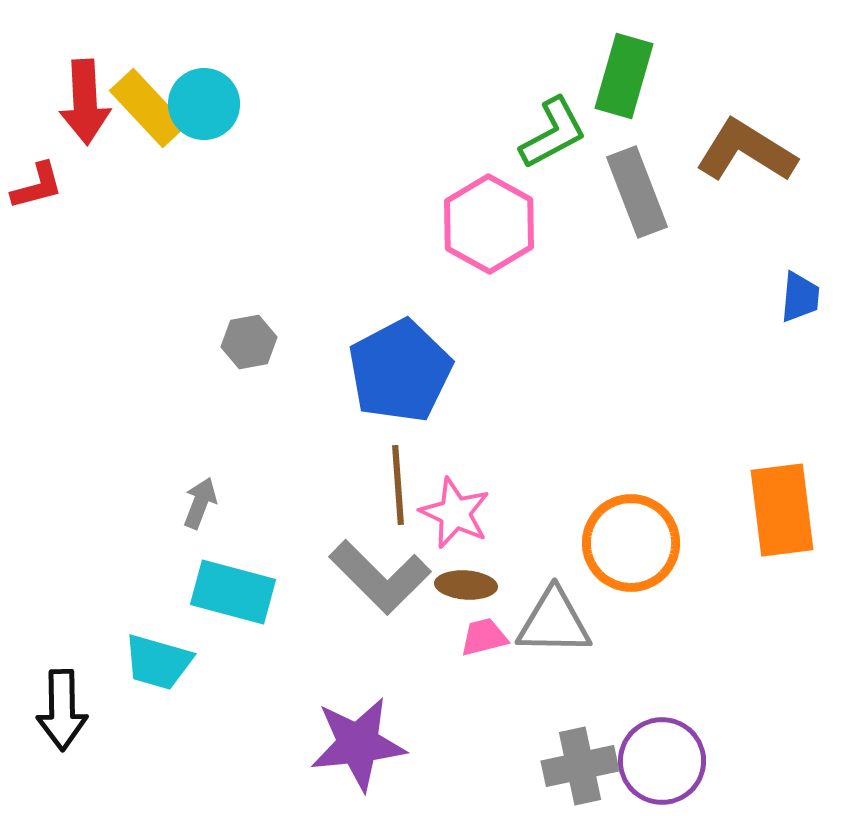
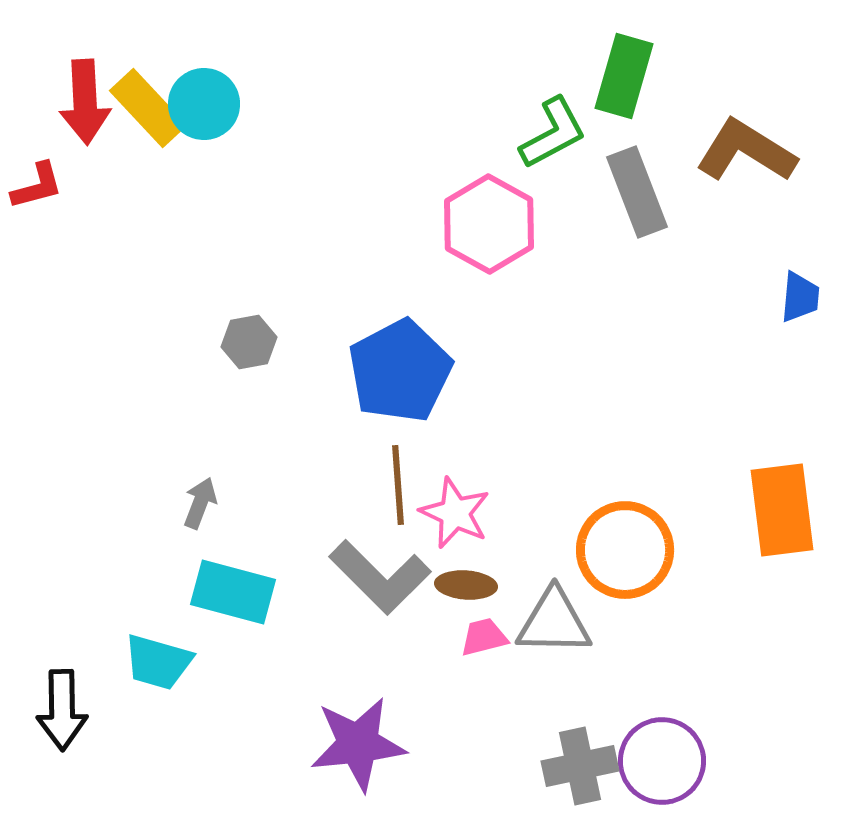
orange circle: moved 6 px left, 7 px down
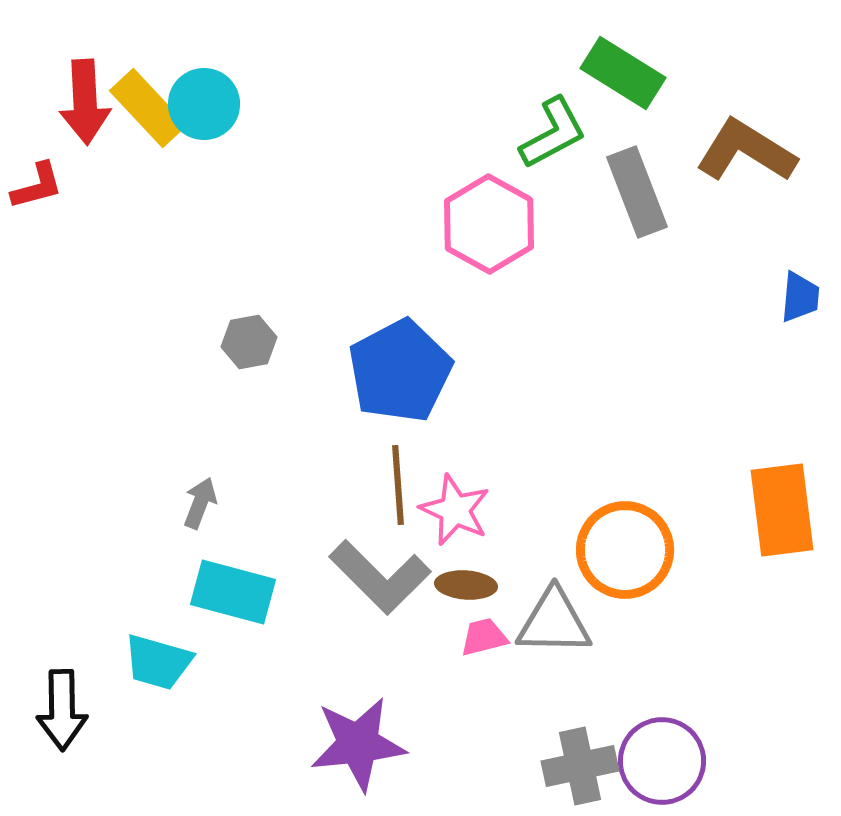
green rectangle: moved 1 px left, 3 px up; rotated 74 degrees counterclockwise
pink star: moved 3 px up
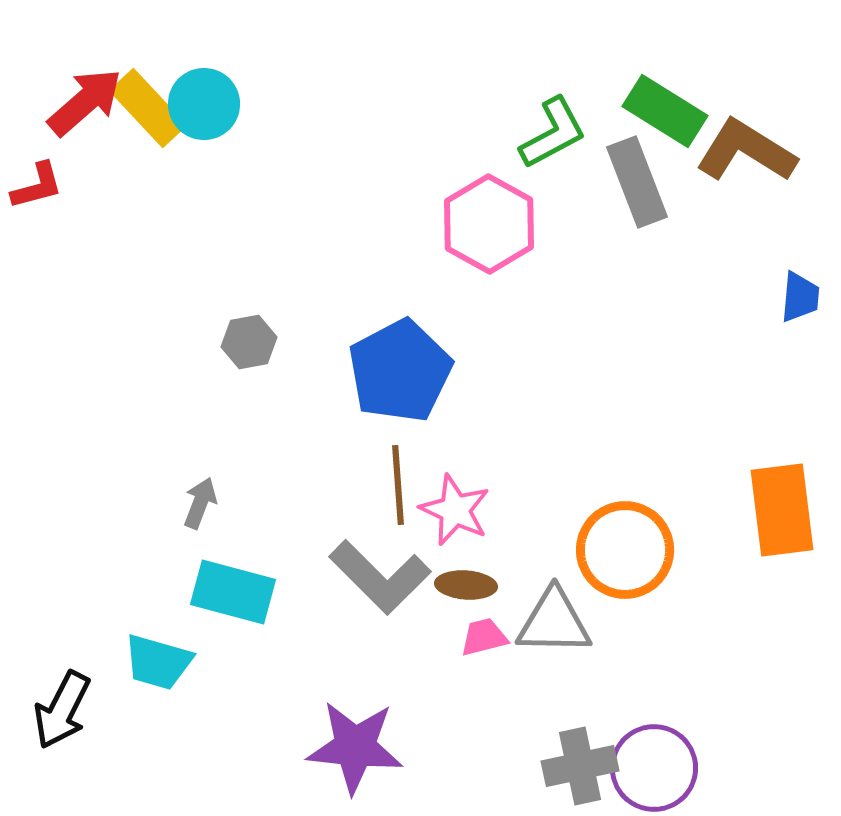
green rectangle: moved 42 px right, 38 px down
red arrow: rotated 128 degrees counterclockwise
gray rectangle: moved 10 px up
black arrow: rotated 28 degrees clockwise
purple star: moved 3 px left, 3 px down; rotated 12 degrees clockwise
purple circle: moved 8 px left, 7 px down
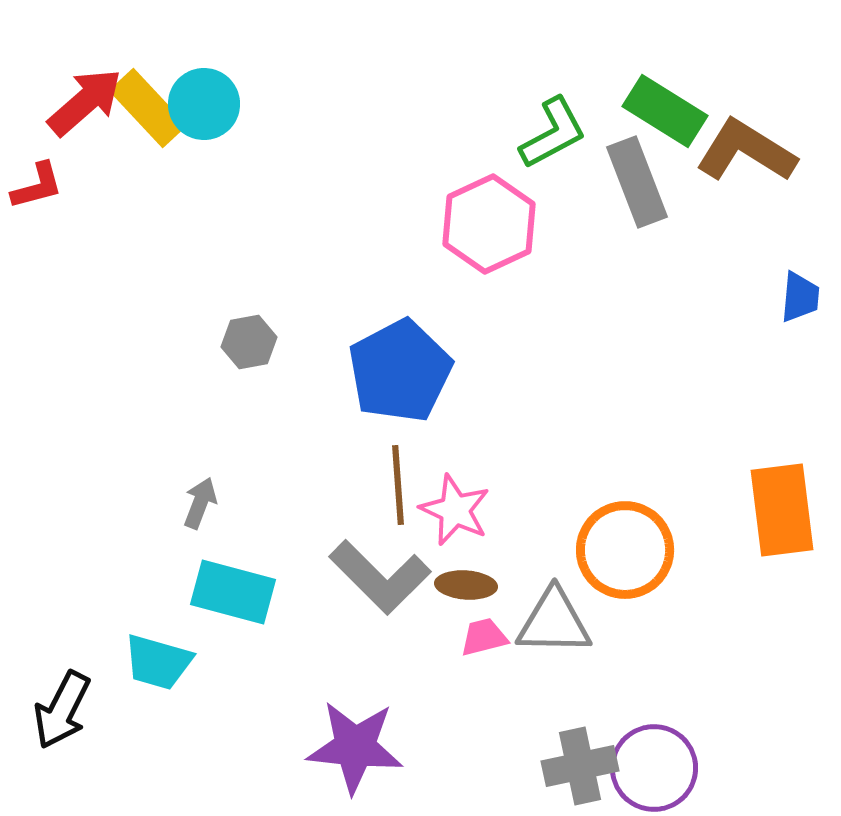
pink hexagon: rotated 6 degrees clockwise
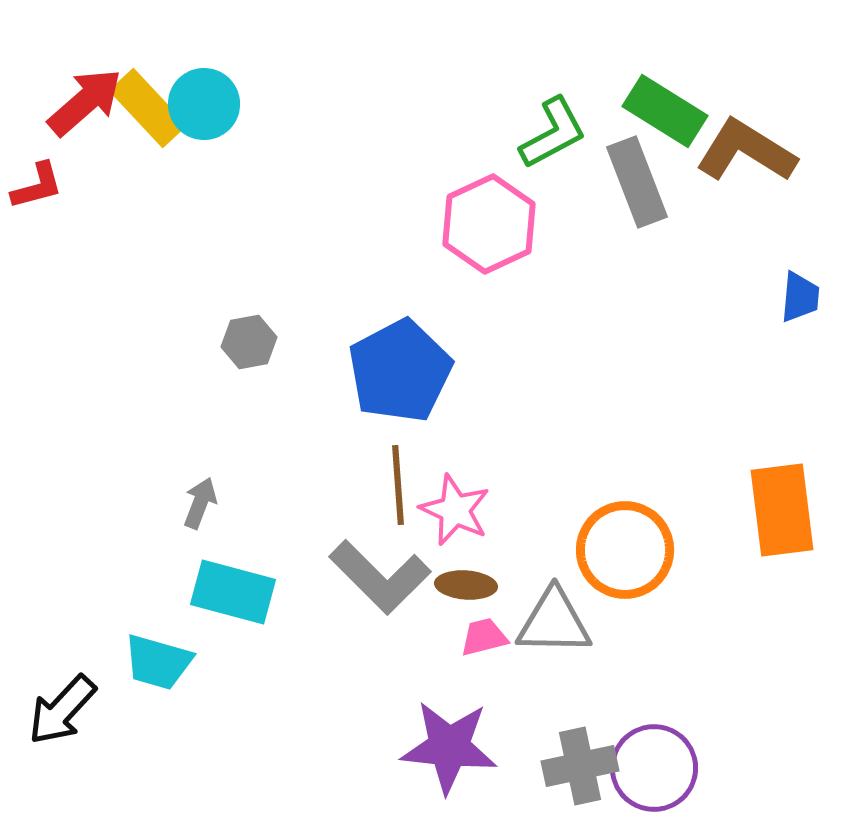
black arrow: rotated 16 degrees clockwise
purple star: moved 94 px right
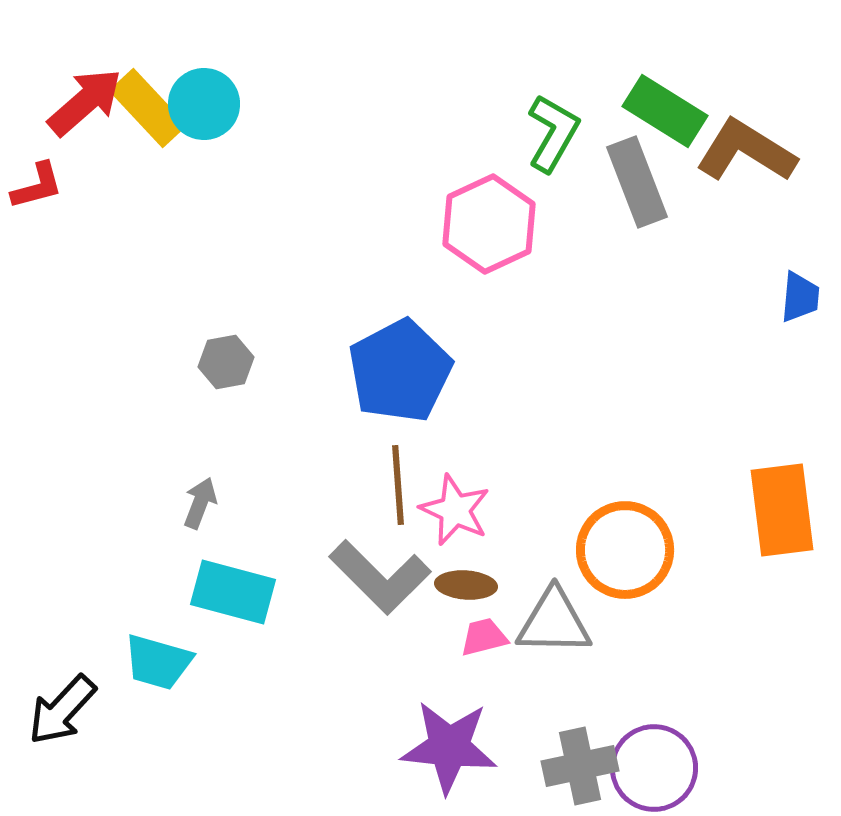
green L-shape: rotated 32 degrees counterclockwise
gray hexagon: moved 23 px left, 20 px down
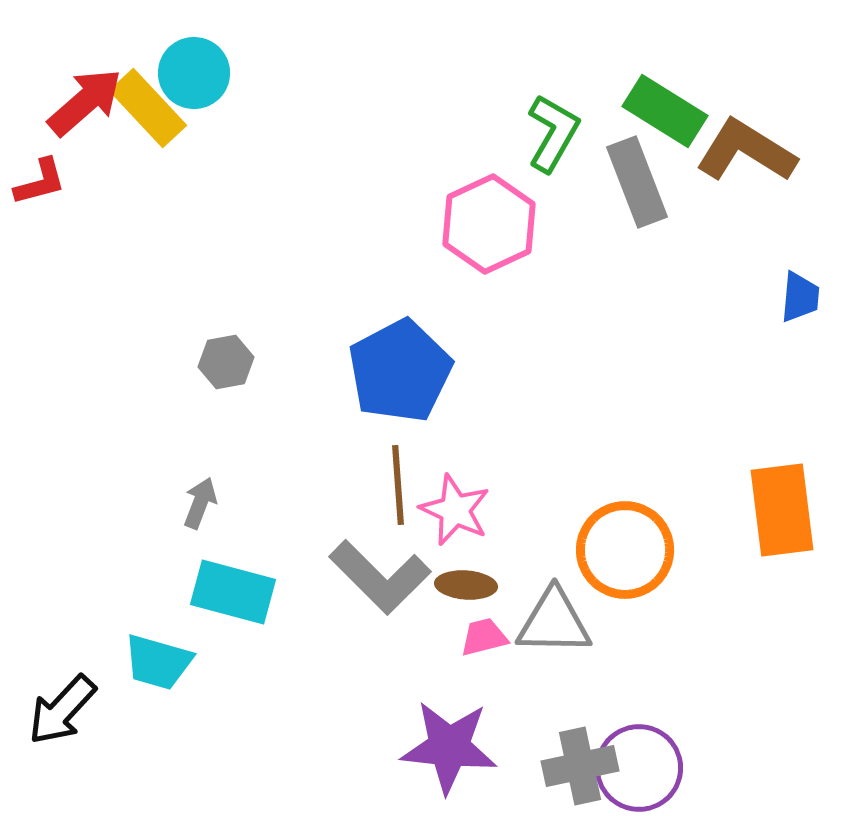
cyan circle: moved 10 px left, 31 px up
red L-shape: moved 3 px right, 4 px up
purple circle: moved 15 px left
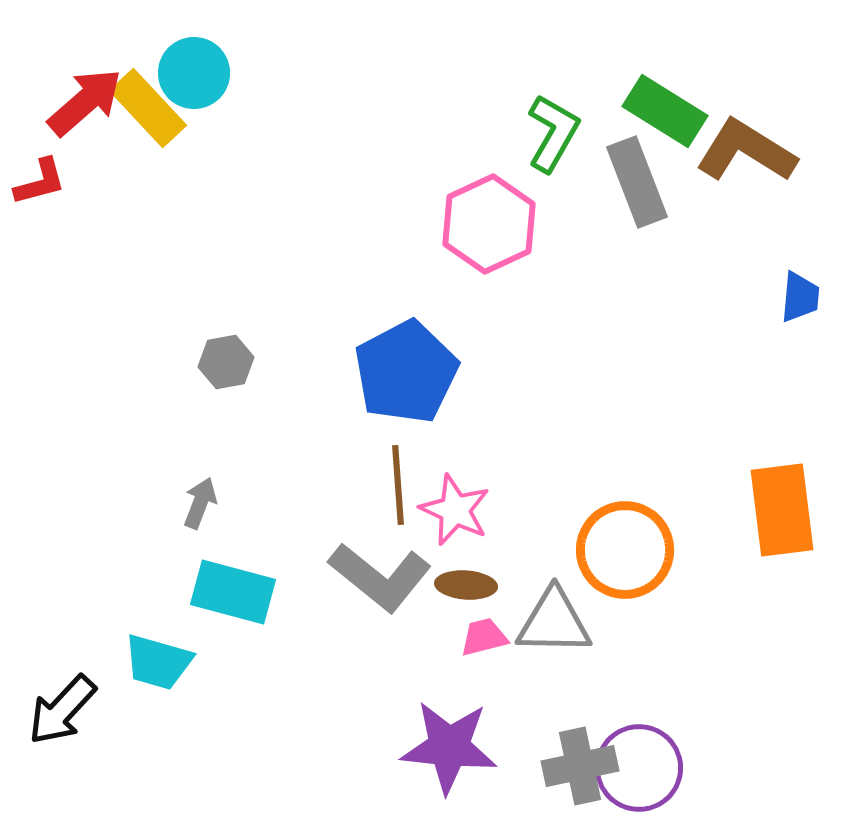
blue pentagon: moved 6 px right, 1 px down
gray L-shape: rotated 6 degrees counterclockwise
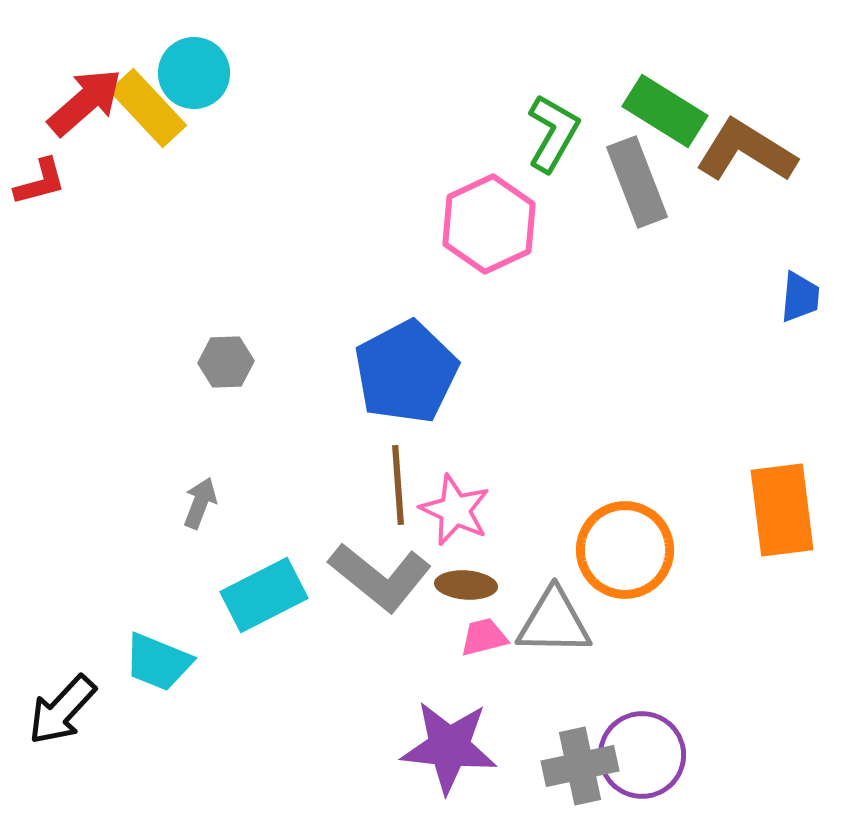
gray hexagon: rotated 8 degrees clockwise
cyan rectangle: moved 31 px right, 3 px down; rotated 42 degrees counterclockwise
cyan trapezoid: rotated 6 degrees clockwise
purple circle: moved 3 px right, 13 px up
